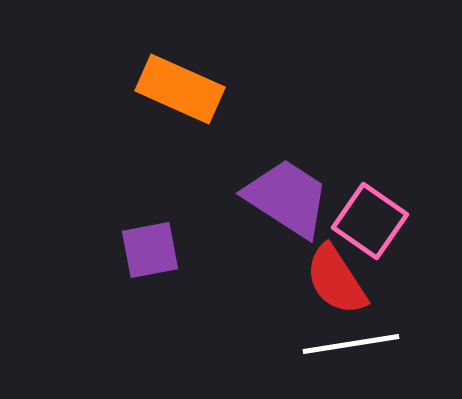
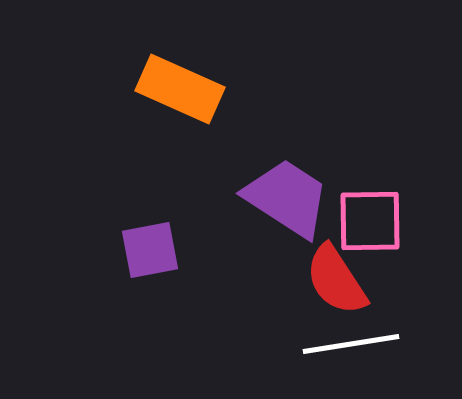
pink square: rotated 36 degrees counterclockwise
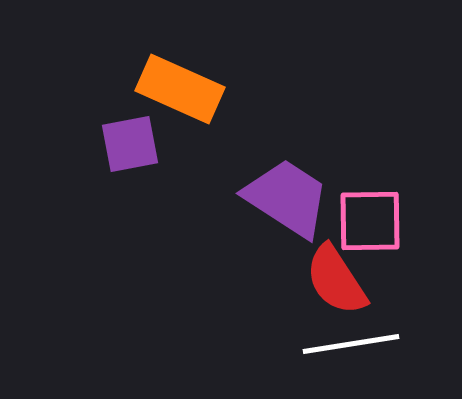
purple square: moved 20 px left, 106 px up
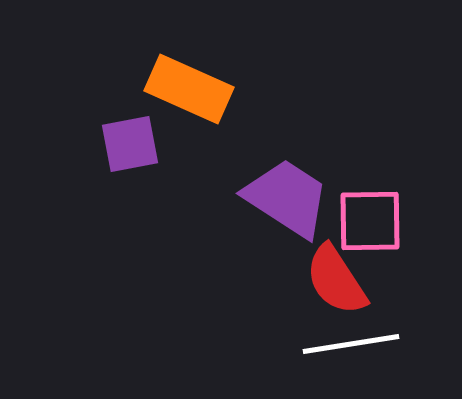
orange rectangle: moved 9 px right
